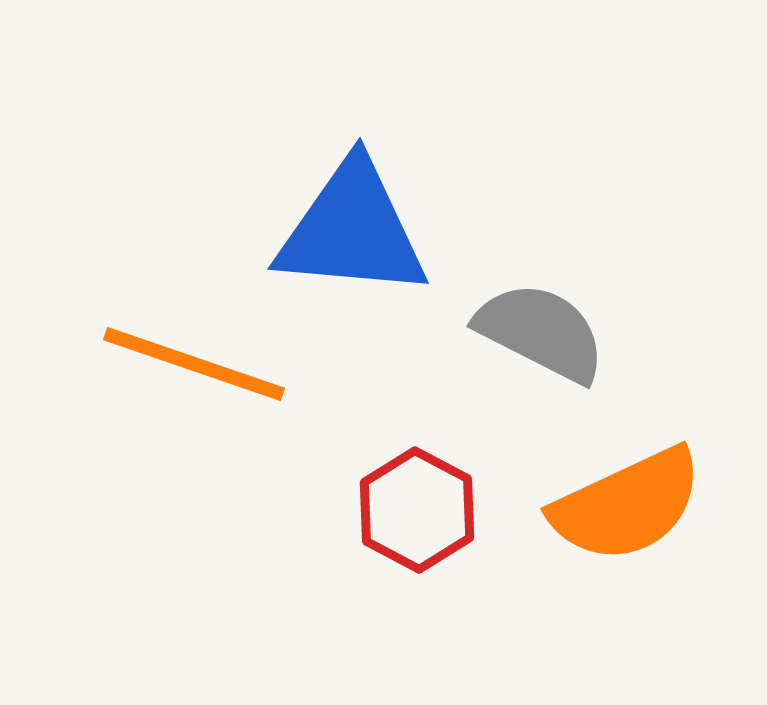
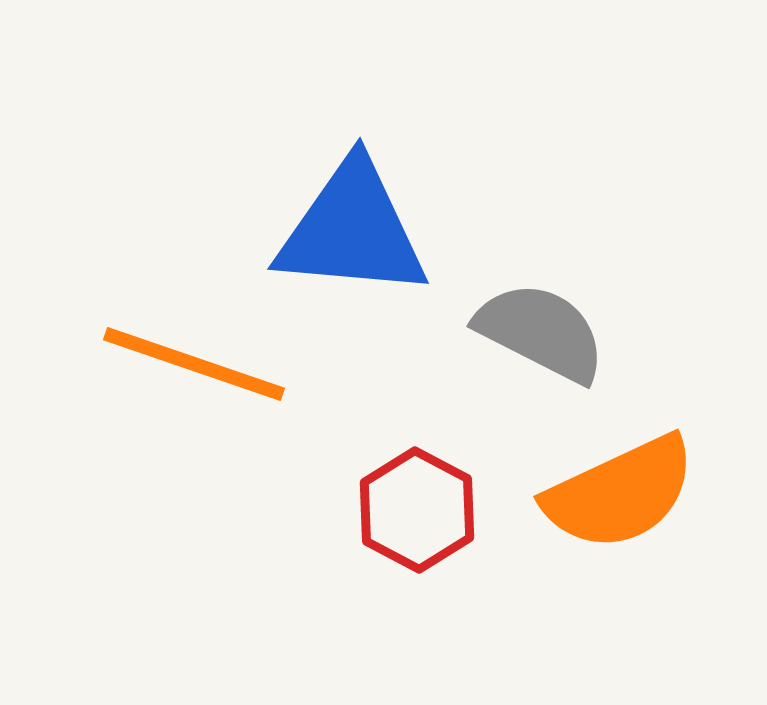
orange semicircle: moved 7 px left, 12 px up
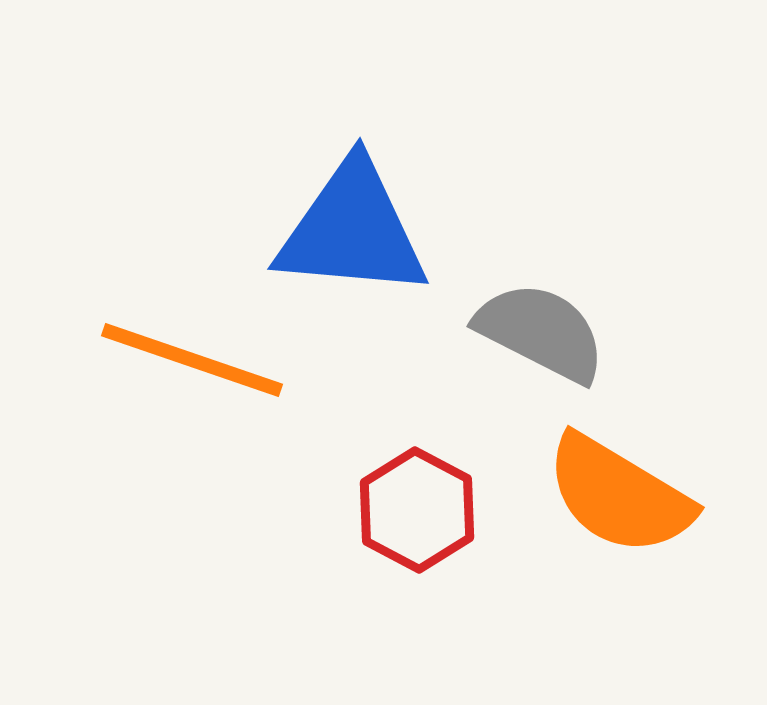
orange line: moved 2 px left, 4 px up
orange semicircle: moved 1 px left, 2 px down; rotated 56 degrees clockwise
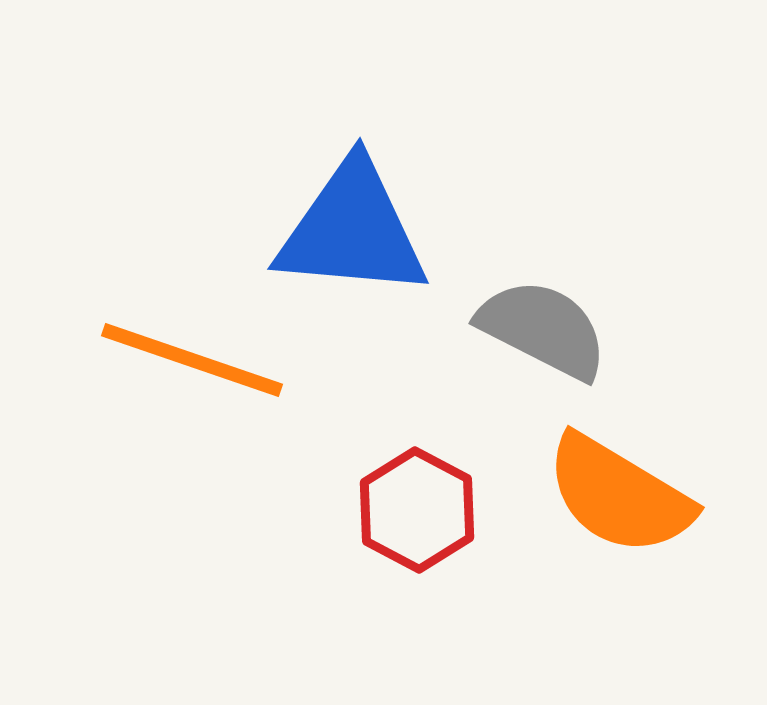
gray semicircle: moved 2 px right, 3 px up
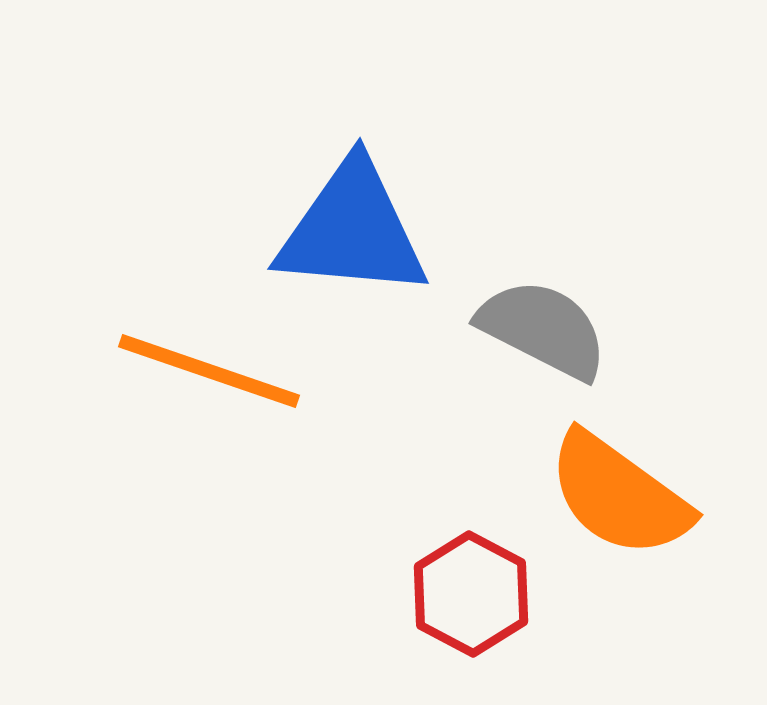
orange line: moved 17 px right, 11 px down
orange semicircle: rotated 5 degrees clockwise
red hexagon: moved 54 px right, 84 px down
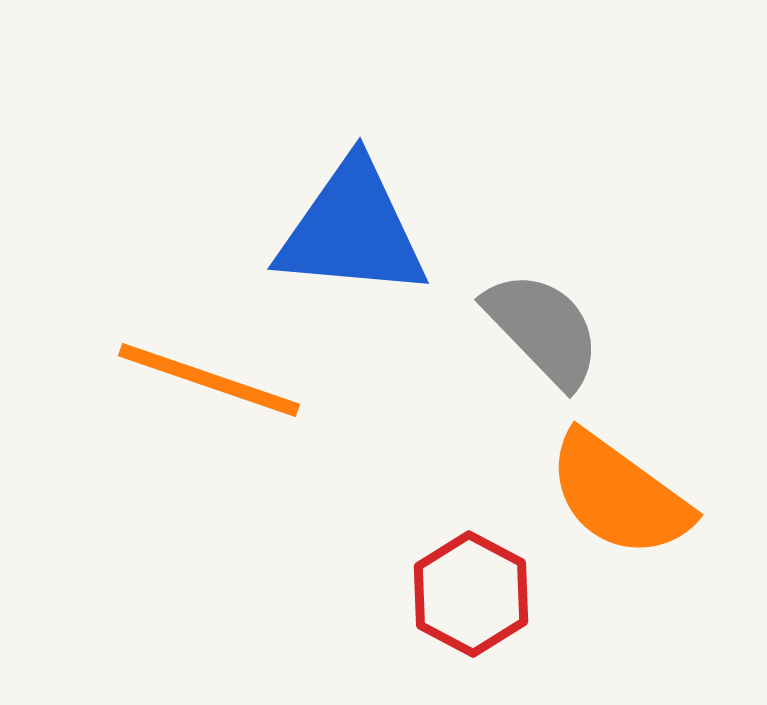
gray semicircle: rotated 19 degrees clockwise
orange line: moved 9 px down
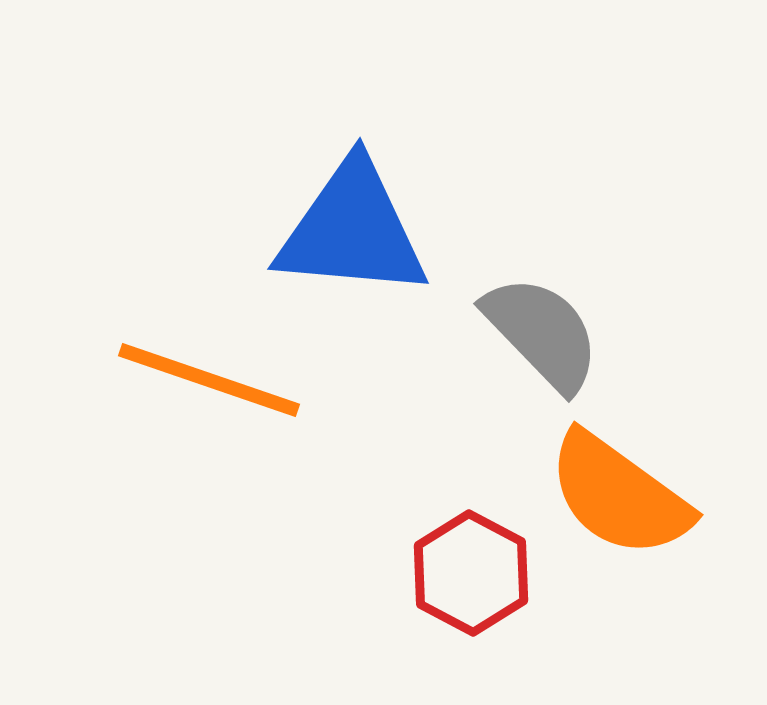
gray semicircle: moved 1 px left, 4 px down
red hexagon: moved 21 px up
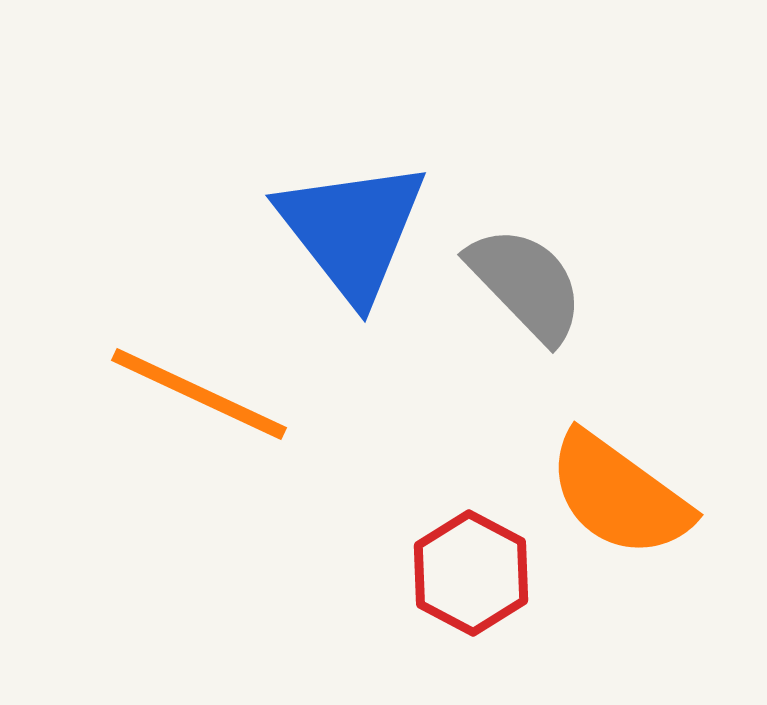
blue triangle: rotated 47 degrees clockwise
gray semicircle: moved 16 px left, 49 px up
orange line: moved 10 px left, 14 px down; rotated 6 degrees clockwise
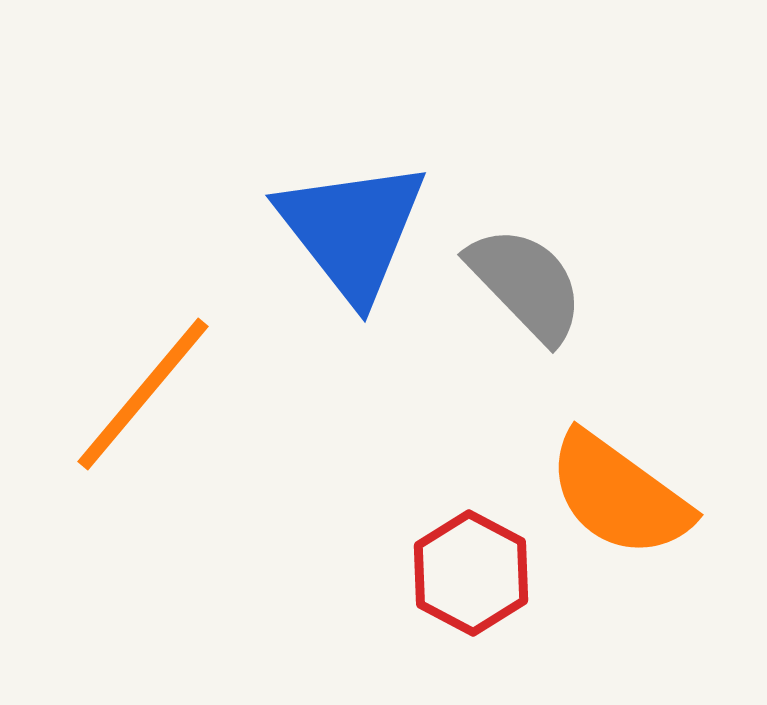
orange line: moved 56 px left; rotated 75 degrees counterclockwise
